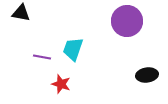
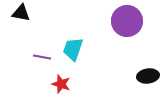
black ellipse: moved 1 px right, 1 px down
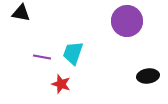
cyan trapezoid: moved 4 px down
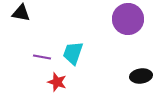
purple circle: moved 1 px right, 2 px up
black ellipse: moved 7 px left
red star: moved 4 px left, 2 px up
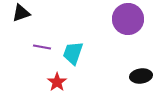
black triangle: rotated 30 degrees counterclockwise
purple line: moved 10 px up
red star: rotated 18 degrees clockwise
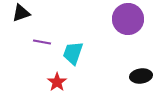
purple line: moved 5 px up
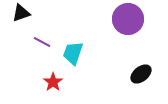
purple line: rotated 18 degrees clockwise
black ellipse: moved 2 px up; rotated 30 degrees counterclockwise
red star: moved 4 px left
